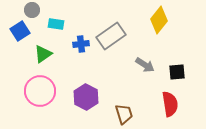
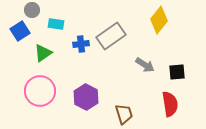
green triangle: moved 1 px up
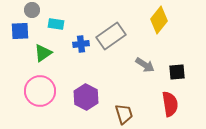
blue square: rotated 30 degrees clockwise
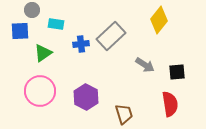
gray rectangle: rotated 8 degrees counterclockwise
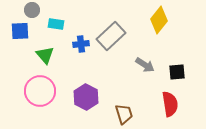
green triangle: moved 2 px right, 2 px down; rotated 36 degrees counterclockwise
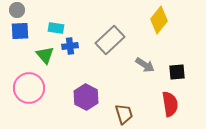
gray circle: moved 15 px left
cyan rectangle: moved 4 px down
gray rectangle: moved 1 px left, 4 px down
blue cross: moved 11 px left, 2 px down
pink circle: moved 11 px left, 3 px up
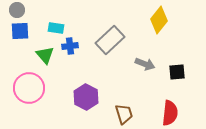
gray arrow: moved 1 px up; rotated 12 degrees counterclockwise
red semicircle: moved 9 px down; rotated 15 degrees clockwise
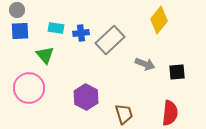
blue cross: moved 11 px right, 13 px up
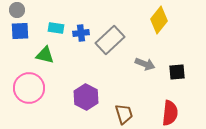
green triangle: rotated 36 degrees counterclockwise
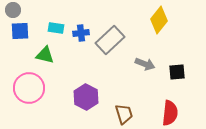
gray circle: moved 4 px left
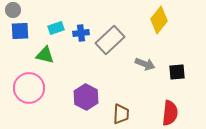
cyan rectangle: rotated 28 degrees counterclockwise
brown trapezoid: moved 3 px left; rotated 20 degrees clockwise
